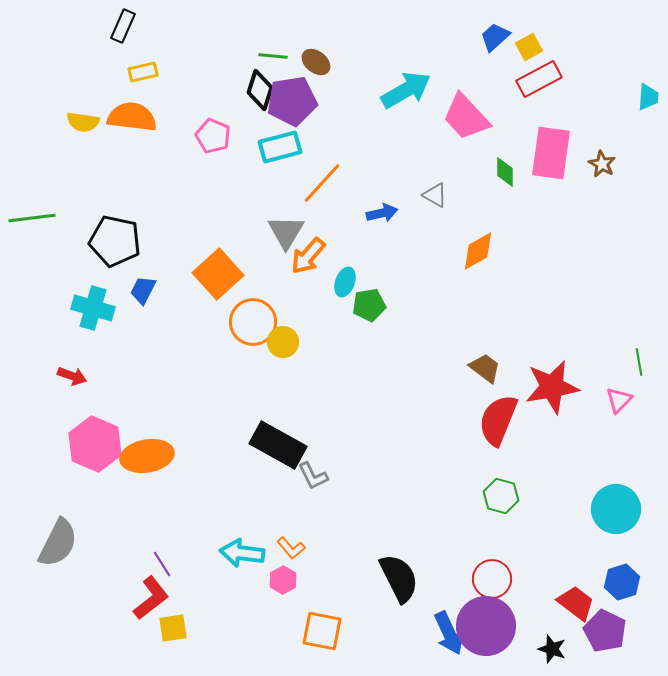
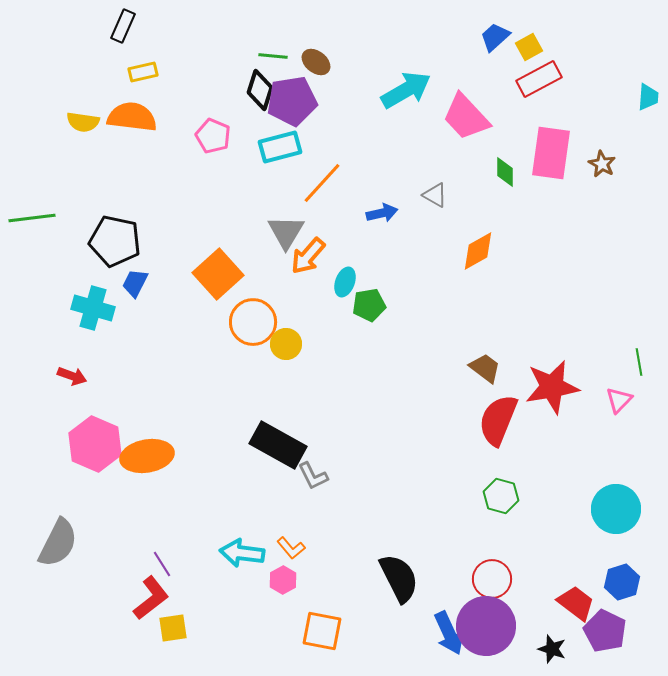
blue trapezoid at (143, 290): moved 8 px left, 7 px up
yellow circle at (283, 342): moved 3 px right, 2 px down
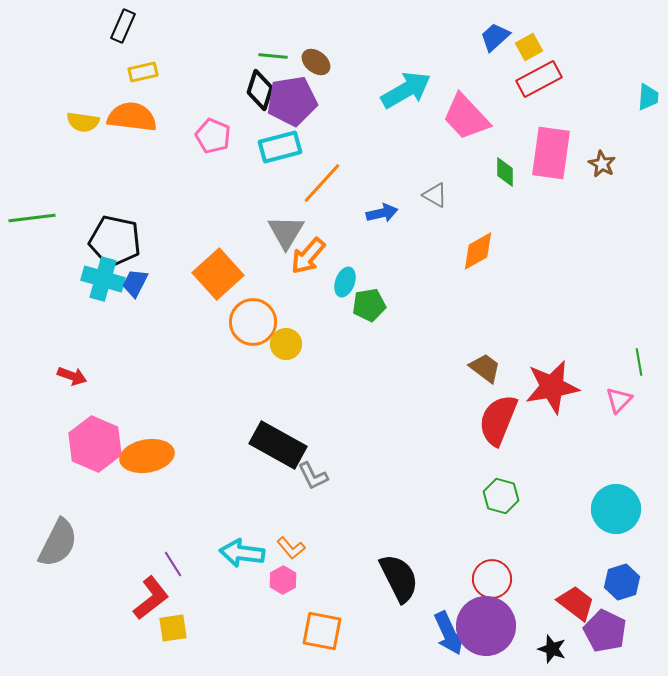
cyan cross at (93, 308): moved 10 px right, 29 px up
purple line at (162, 564): moved 11 px right
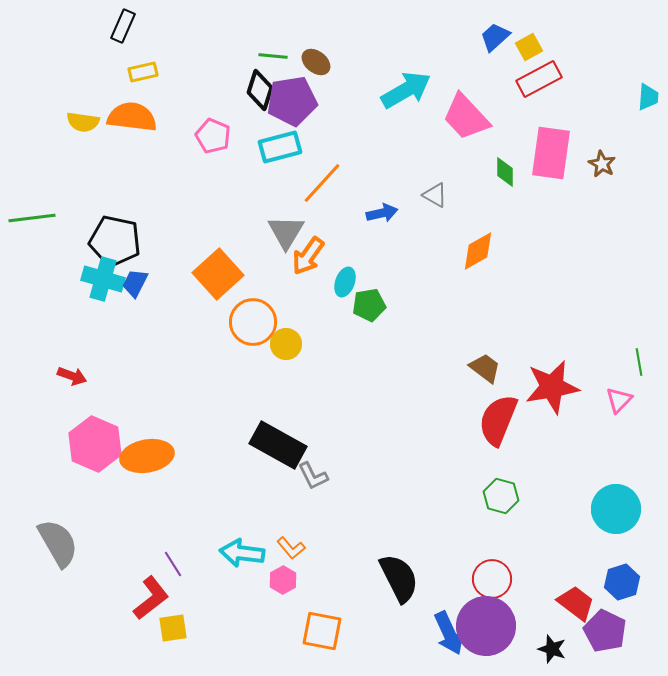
orange arrow at (308, 256): rotated 6 degrees counterclockwise
gray semicircle at (58, 543): rotated 57 degrees counterclockwise
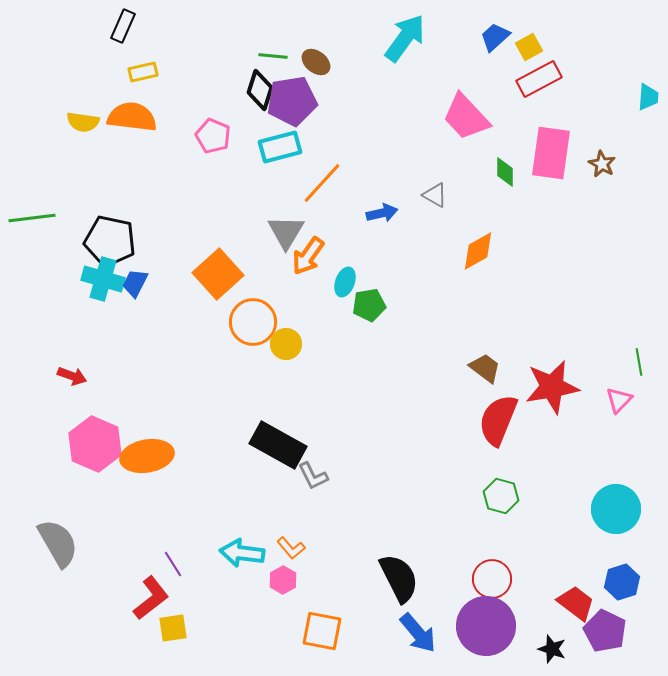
cyan arrow at (406, 90): moved 1 px left, 52 px up; rotated 24 degrees counterclockwise
black pentagon at (115, 241): moved 5 px left
blue arrow at (449, 633): moved 31 px left; rotated 15 degrees counterclockwise
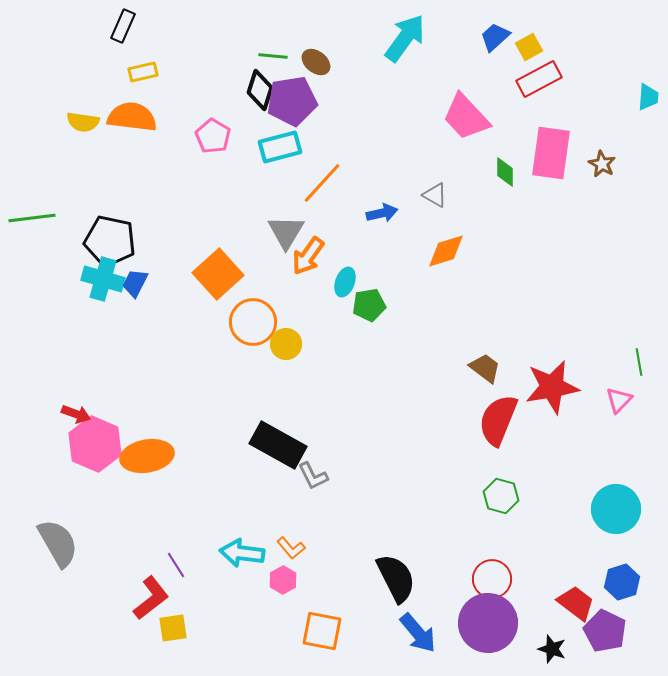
pink pentagon at (213, 136): rotated 8 degrees clockwise
orange diamond at (478, 251): moved 32 px left; rotated 12 degrees clockwise
red arrow at (72, 376): moved 4 px right, 38 px down
purple line at (173, 564): moved 3 px right, 1 px down
black semicircle at (399, 578): moved 3 px left
purple circle at (486, 626): moved 2 px right, 3 px up
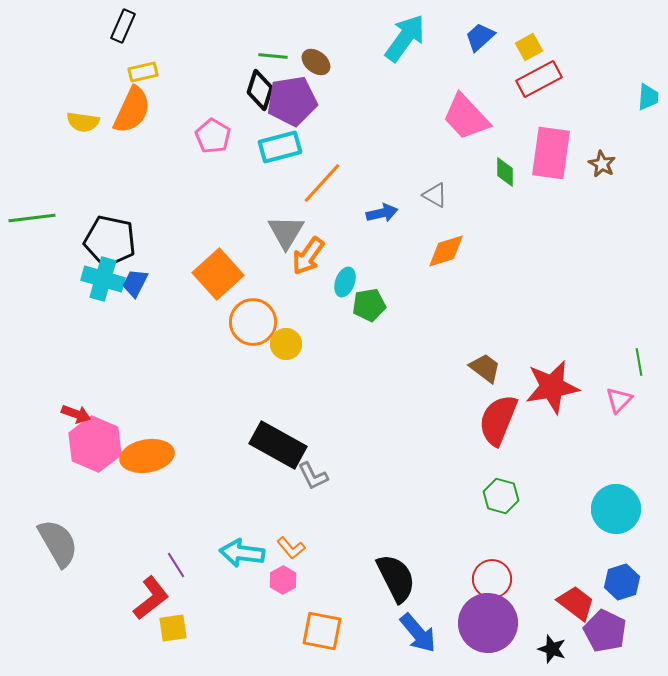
blue trapezoid at (495, 37): moved 15 px left
orange semicircle at (132, 117): moved 7 px up; rotated 108 degrees clockwise
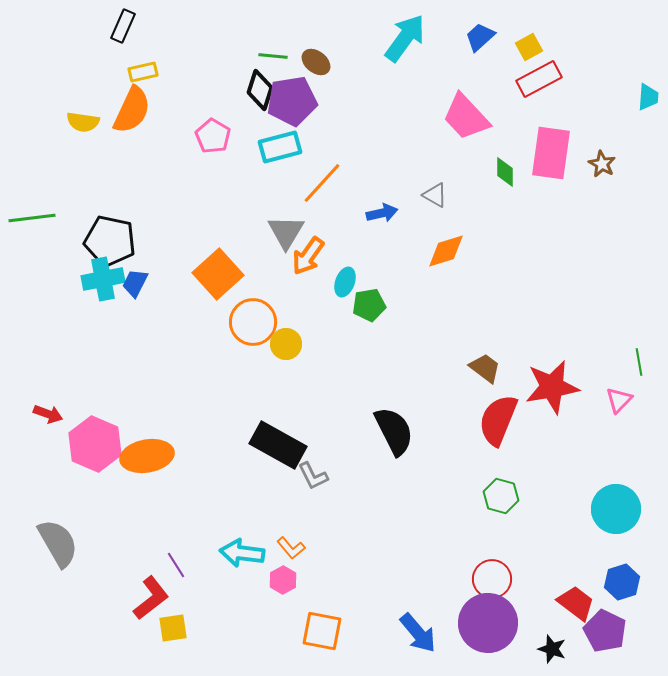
cyan cross at (103, 279): rotated 27 degrees counterclockwise
red arrow at (76, 414): moved 28 px left
black semicircle at (396, 578): moved 2 px left, 147 px up
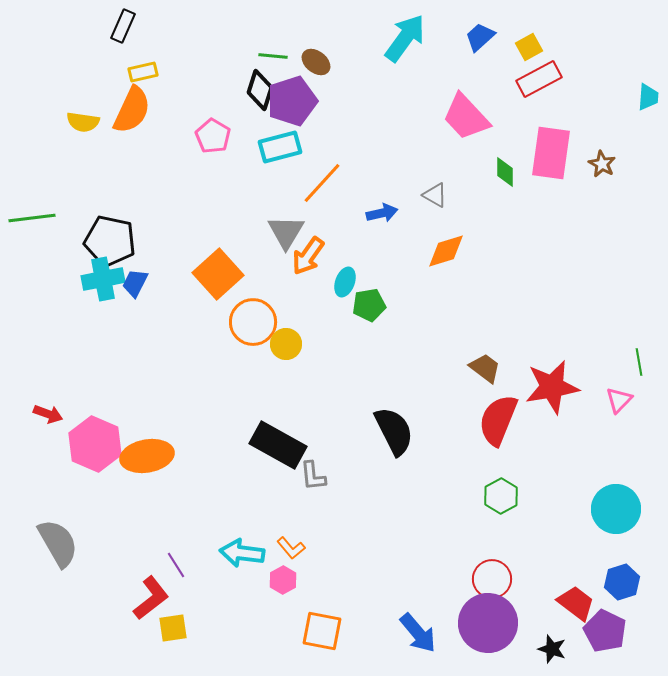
purple pentagon at (292, 101): rotated 9 degrees counterclockwise
gray L-shape at (313, 476): rotated 20 degrees clockwise
green hexagon at (501, 496): rotated 16 degrees clockwise
